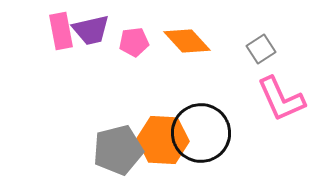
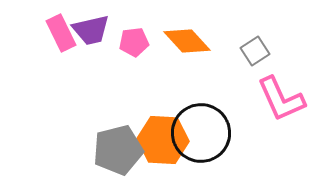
pink rectangle: moved 2 px down; rotated 15 degrees counterclockwise
gray square: moved 6 px left, 2 px down
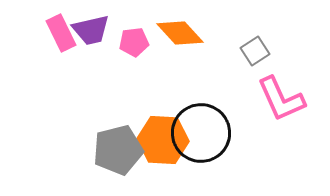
orange diamond: moved 7 px left, 8 px up
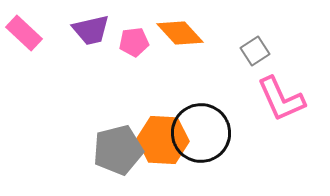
pink rectangle: moved 37 px left; rotated 21 degrees counterclockwise
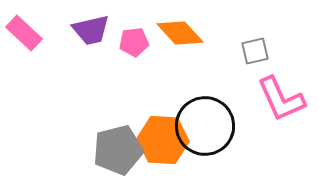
gray square: rotated 20 degrees clockwise
black circle: moved 4 px right, 7 px up
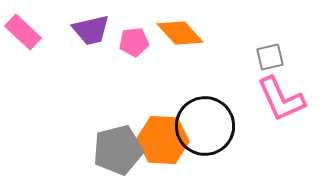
pink rectangle: moved 1 px left, 1 px up
gray square: moved 15 px right, 6 px down
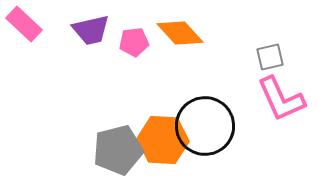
pink rectangle: moved 1 px right, 8 px up
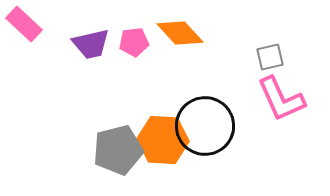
purple trapezoid: moved 14 px down
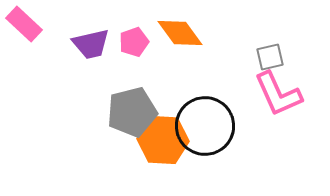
orange diamond: rotated 6 degrees clockwise
pink pentagon: rotated 12 degrees counterclockwise
pink L-shape: moved 3 px left, 5 px up
gray pentagon: moved 14 px right, 38 px up
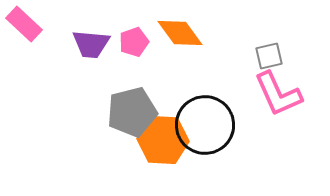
purple trapezoid: rotated 18 degrees clockwise
gray square: moved 1 px left, 1 px up
black circle: moved 1 px up
